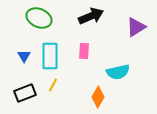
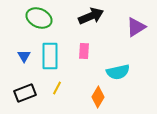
yellow line: moved 4 px right, 3 px down
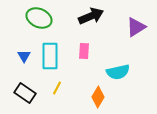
black rectangle: rotated 55 degrees clockwise
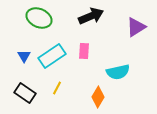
cyan rectangle: moved 2 px right; rotated 56 degrees clockwise
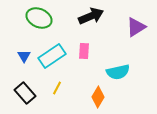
black rectangle: rotated 15 degrees clockwise
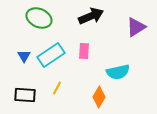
cyan rectangle: moved 1 px left, 1 px up
black rectangle: moved 2 px down; rotated 45 degrees counterclockwise
orange diamond: moved 1 px right
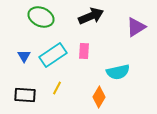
green ellipse: moved 2 px right, 1 px up
cyan rectangle: moved 2 px right
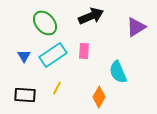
green ellipse: moved 4 px right, 6 px down; rotated 25 degrees clockwise
cyan semicircle: rotated 80 degrees clockwise
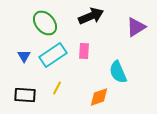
orange diamond: rotated 40 degrees clockwise
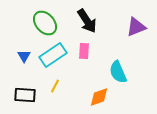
black arrow: moved 4 px left, 5 px down; rotated 80 degrees clockwise
purple triangle: rotated 10 degrees clockwise
yellow line: moved 2 px left, 2 px up
